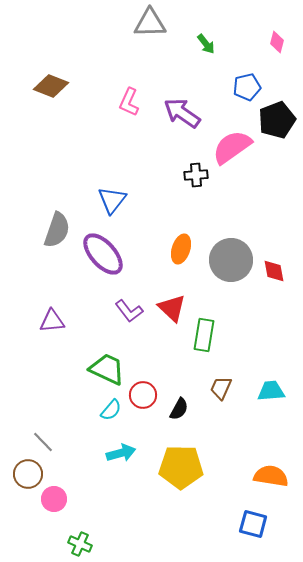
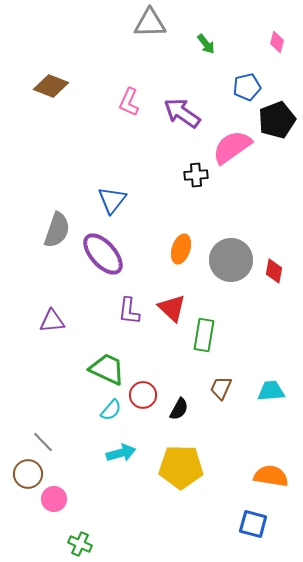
red diamond: rotated 20 degrees clockwise
purple L-shape: rotated 44 degrees clockwise
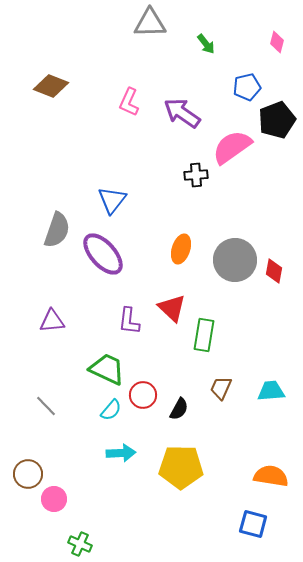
gray circle: moved 4 px right
purple L-shape: moved 10 px down
gray line: moved 3 px right, 36 px up
cyan arrow: rotated 12 degrees clockwise
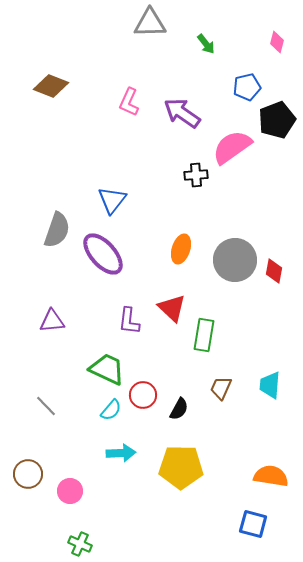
cyan trapezoid: moved 1 px left, 6 px up; rotated 80 degrees counterclockwise
pink circle: moved 16 px right, 8 px up
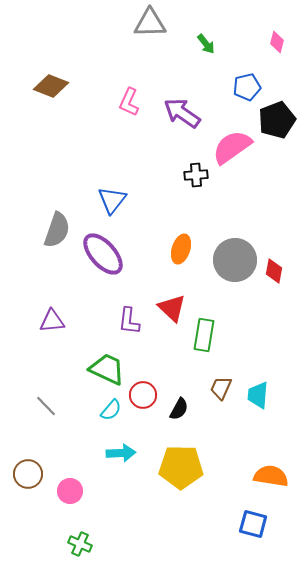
cyan trapezoid: moved 12 px left, 10 px down
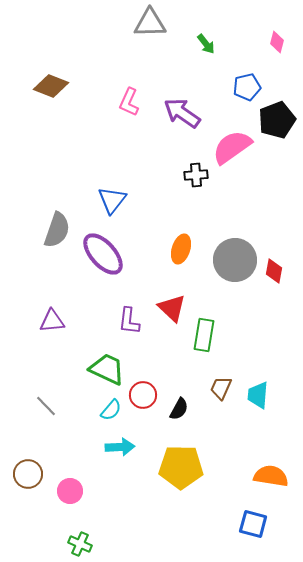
cyan arrow: moved 1 px left, 6 px up
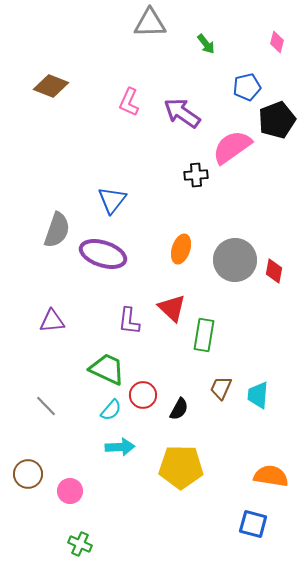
purple ellipse: rotated 30 degrees counterclockwise
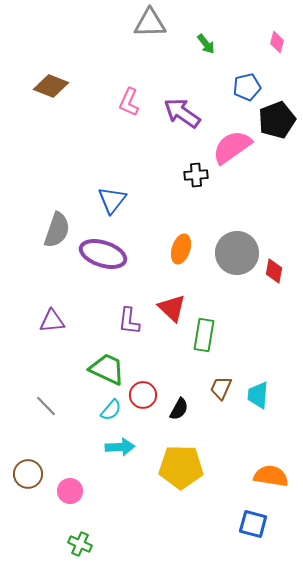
gray circle: moved 2 px right, 7 px up
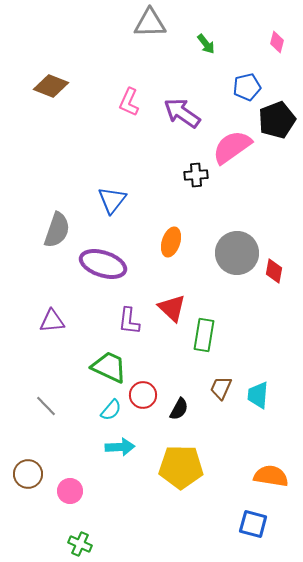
orange ellipse: moved 10 px left, 7 px up
purple ellipse: moved 10 px down
green trapezoid: moved 2 px right, 2 px up
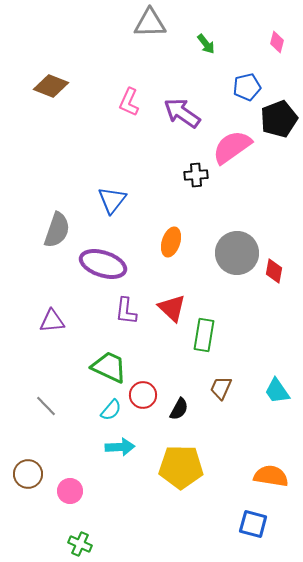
black pentagon: moved 2 px right, 1 px up
purple L-shape: moved 3 px left, 10 px up
cyan trapezoid: moved 19 px right, 4 px up; rotated 40 degrees counterclockwise
